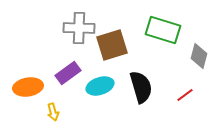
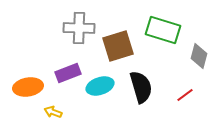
brown square: moved 6 px right, 1 px down
purple rectangle: rotated 15 degrees clockwise
yellow arrow: rotated 126 degrees clockwise
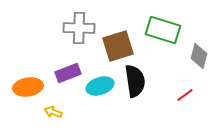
black semicircle: moved 6 px left, 6 px up; rotated 8 degrees clockwise
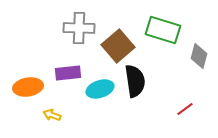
brown square: rotated 24 degrees counterclockwise
purple rectangle: rotated 15 degrees clockwise
cyan ellipse: moved 3 px down
red line: moved 14 px down
yellow arrow: moved 1 px left, 3 px down
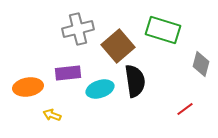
gray cross: moved 1 px left, 1 px down; rotated 16 degrees counterclockwise
gray diamond: moved 2 px right, 8 px down
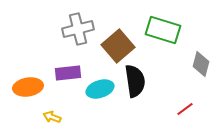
yellow arrow: moved 2 px down
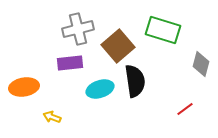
purple rectangle: moved 2 px right, 10 px up
orange ellipse: moved 4 px left
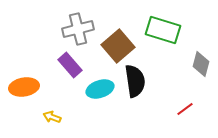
purple rectangle: moved 2 px down; rotated 55 degrees clockwise
